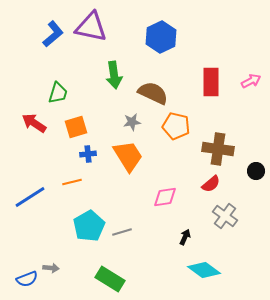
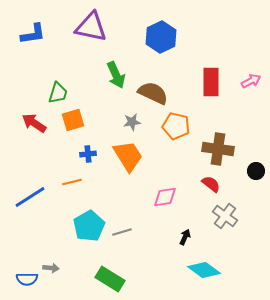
blue L-shape: moved 20 px left; rotated 32 degrees clockwise
green arrow: moved 2 px right; rotated 16 degrees counterclockwise
orange square: moved 3 px left, 7 px up
red semicircle: rotated 102 degrees counterclockwise
blue semicircle: rotated 20 degrees clockwise
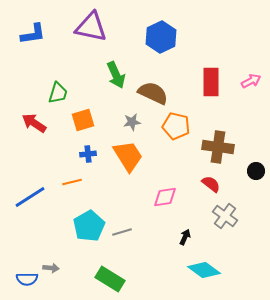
orange square: moved 10 px right
brown cross: moved 2 px up
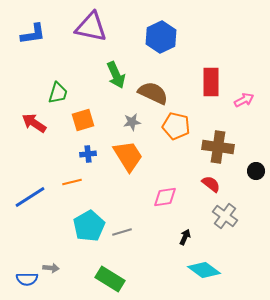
pink arrow: moved 7 px left, 19 px down
